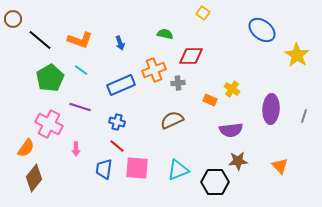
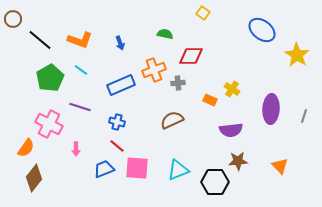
blue trapezoid: rotated 60 degrees clockwise
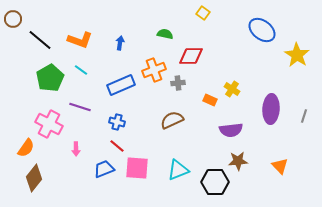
blue arrow: rotated 152 degrees counterclockwise
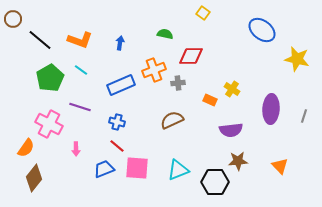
yellow star: moved 4 px down; rotated 20 degrees counterclockwise
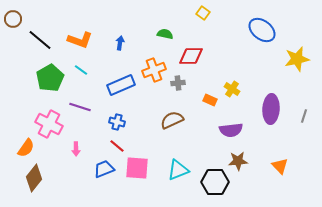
yellow star: rotated 25 degrees counterclockwise
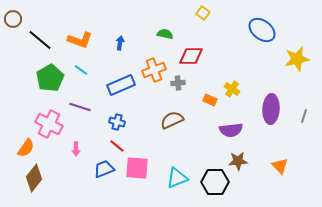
cyan triangle: moved 1 px left, 8 px down
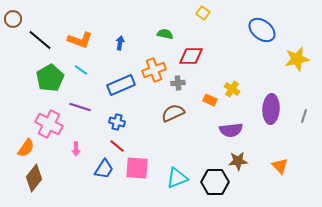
brown semicircle: moved 1 px right, 7 px up
blue trapezoid: rotated 145 degrees clockwise
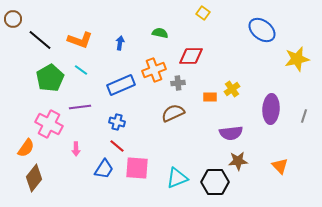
green semicircle: moved 5 px left, 1 px up
yellow cross: rotated 21 degrees clockwise
orange rectangle: moved 3 px up; rotated 24 degrees counterclockwise
purple line: rotated 25 degrees counterclockwise
purple semicircle: moved 3 px down
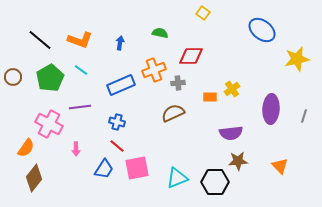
brown circle: moved 58 px down
pink square: rotated 15 degrees counterclockwise
